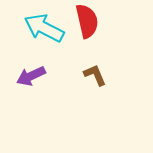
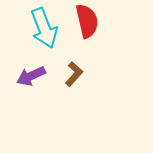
cyan arrow: rotated 138 degrees counterclockwise
brown L-shape: moved 21 px left, 1 px up; rotated 65 degrees clockwise
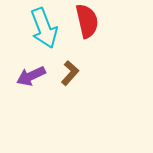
brown L-shape: moved 4 px left, 1 px up
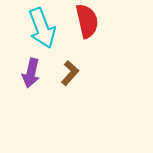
cyan arrow: moved 2 px left
purple arrow: moved 3 px up; rotated 52 degrees counterclockwise
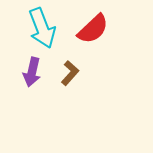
red semicircle: moved 6 px right, 8 px down; rotated 60 degrees clockwise
purple arrow: moved 1 px right, 1 px up
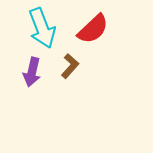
brown L-shape: moved 7 px up
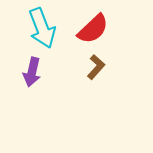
brown L-shape: moved 26 px right, 1 px down
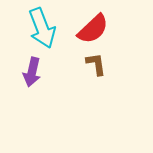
brown L-shape: moved 3 px up; rotated 50 degrees counterclockwise
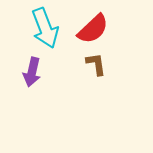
cyan arrow: moved 3 px right
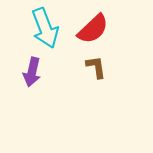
brown L-shape: moved 3 px down
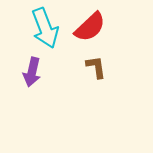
red semicircle: moved 3 px left, 2 px up
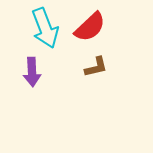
brown L-shape: rotated 85 degrees clockwise
purple arrow: rotated 16 degrees counterclockwise
